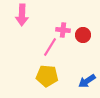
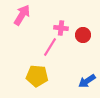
pink arrow: rotated 150 degrees counterclockwise
pink cross: moved 2 px left, 2 px up
yellow pentagon: moved 10 px left
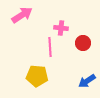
pink arrow: rotated 25 degrees clockwise
red circle: moved 8 px down
pink line: rotated 36 degrees counterclockwise
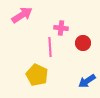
yellow pentagon: moved 1 px up; rotated 20 degrees clockwise
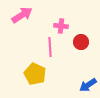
pink cross: moved 2 px up
red circle: moved 2 px left, 1 px up
yellow pentagon: moved 2 px left, 1 px up
blue arrow: moved 1 px right, 4 px down
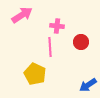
pink cross: moved 4 px left
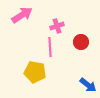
pink cross: rotated 24 degrees counterclockwise
yellow pentagon: moved 2 px up; rotated 15 degrees counterclockwise
blue arrow: rotated 108 degrees counterclockwise
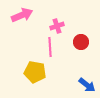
pink arrow: rotated 10 degrees clockwise
blue arrow: moved 1 px left
